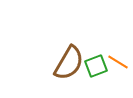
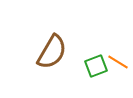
brown semicircle: moved 17 px left, 11 px up
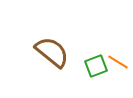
brown semicircle: rotated 81 degrees counterclockwise
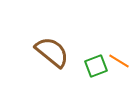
orange line: moved 1 px right, 1 px up
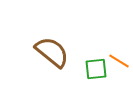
green square: moved 3 px down; rotated 15 degrees clockwise
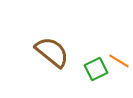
green square: rotated 20 degrees counterclockwise
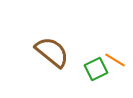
orange line: moved 4 px left, 1 px up
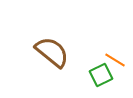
green square: moved 5 px right, 6 px down
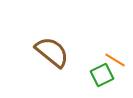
green square: moved 1 px right
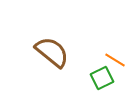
green square: moved 3 px down
